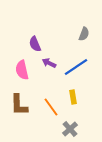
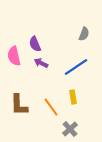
purple arrow: moved 8 px left
pink semicircle: moved 8 px left, 14 px up
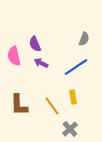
gray semicircle: moved 5 px down
orange line: moved 1 px right, 1 px up
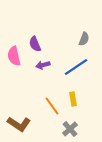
purple arrow: moved 2 px right, 2 px down; rotated 40 degrees counterclockwise
yellow rectangle: moved 2 px down
brown L-shape: moved 19 px down; rotated 55 degrees counterclockwise
